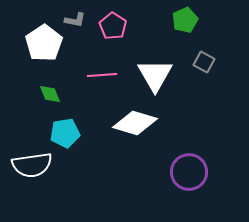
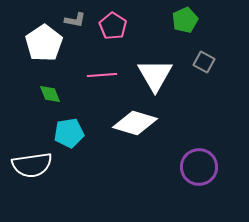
cyan pentagon: moved 4 px right
purple circle: moved 10 px right, 5 px up
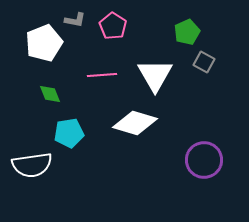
green pentagon: moved 2 px right, 12 px down
white pentagon: rotated 12 degrees clockwise
purple circle: moved 5 px right, 7 px up
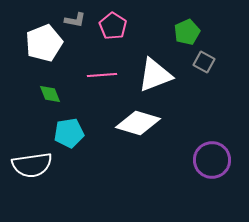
white triangle: rotated 39 degrees clockwise
white diamond: moved 3 px right
purple circle: moved 8 px right
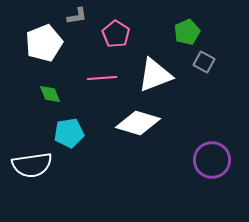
gray L-shape: moved 2 px right, 4 px up; rotated 20 degrees counterclockwise
pink pentagon: moved 3 px right, 8 px down
pink line: moved 3 px down
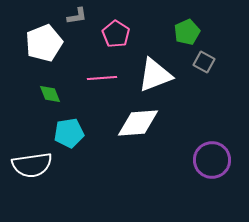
white diamond: rotated 21 degrees counterclockwise
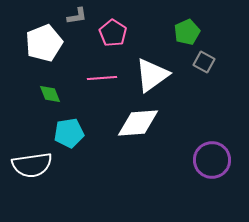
pink pentagon: moved 3 px left, 1 px up
white triangle: moved 3 px left; rotated 15 degrees counterclockwise
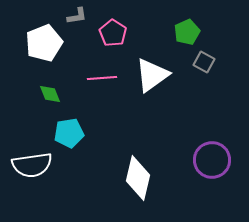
white diamond: moved 55 px down; rotated 72 degrees counterclockwise
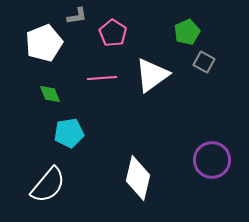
white semicircle: moved 16 px right, 20 px down; rotated 42 degrees counterclockwise
